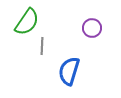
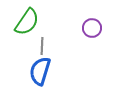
blue semicircle: moved 29 px left
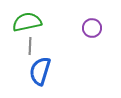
green semicircle: rotated 136 degrees counterclockwise
gray line: moved 12 px left
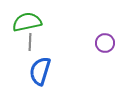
purple circle: moved 13 px right, 15 px down
gray line: moved 4 px up
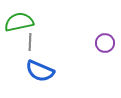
green semicircle: moved 8 px left
blue semicircle: rotated 84 degrees counterclockwise
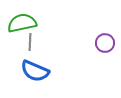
green semicircle: moved 3 px right, 1 px down
blue semicircle: moved 5 px left
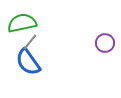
gray line: rotated 36 degrees clockwise
blue semicircle: moved 7 px left, 9 px up; rotated 32 degrees clockwise
